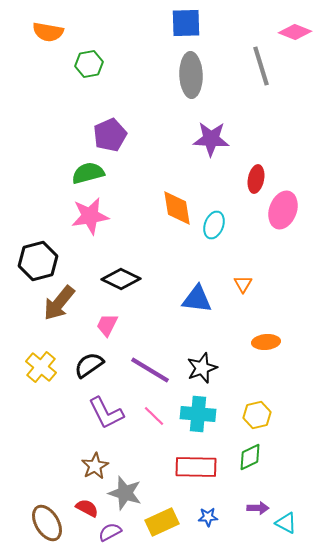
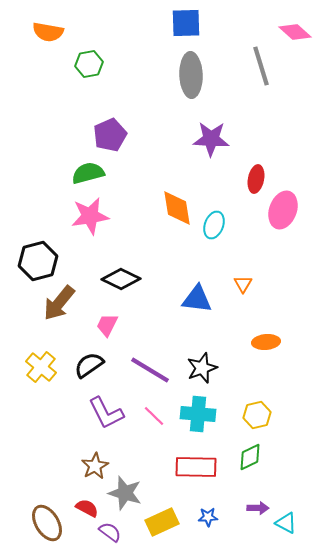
pink diamond: rotated 20 degrees clockwise
purple semicircle: rotated 65 degrees clockwise
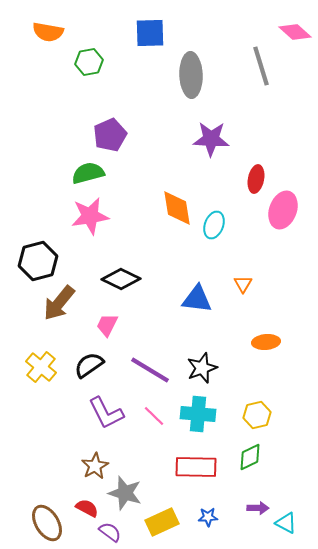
blue square: moved 36 px left, 10 px down
green hexagon: moved 2 px up
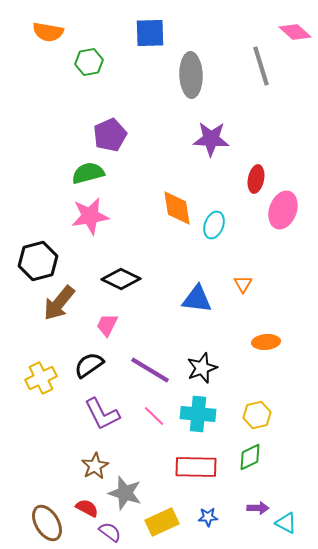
yellow cross: moved 11 px down; rotated 24 degrees clockwise
purple L-shape: moved 4 px left, 1 px down
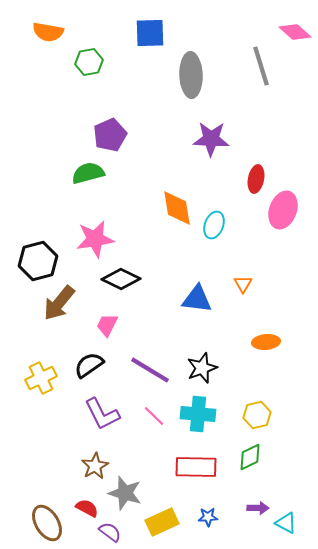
pink star: moved 5 px right, 23 px down
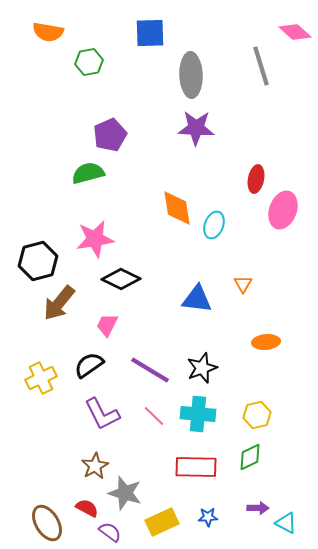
purple star: moved 15 px left, 11 px up
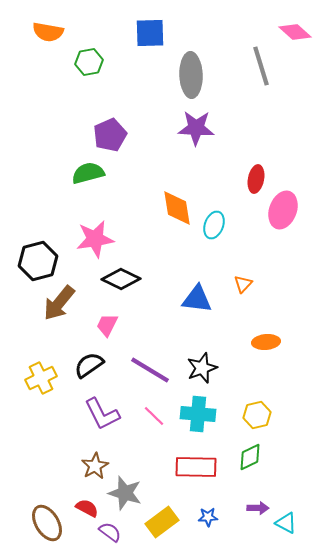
orange triangle: rotated 12 degrees clockwise
yellow rectangle: rotated 12 degrees counterclockwise
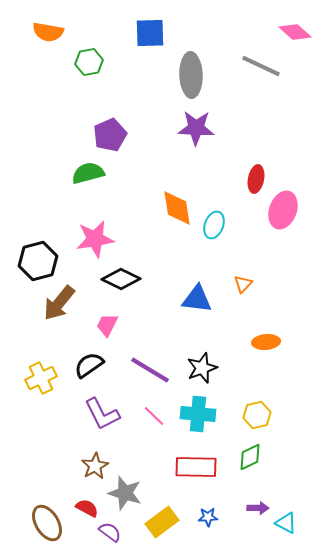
gray line: rotated 48 degrees counterclockwise
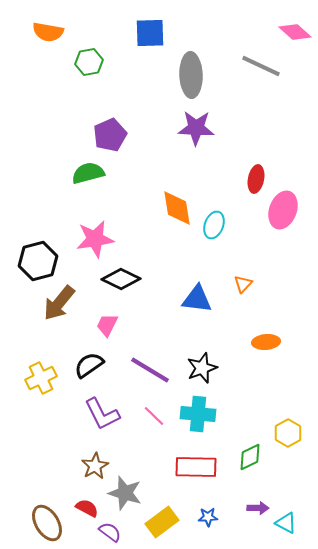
yellow hexagon: moved 31 px right, 18 px down; rotated 16 degrees counterclockwise
